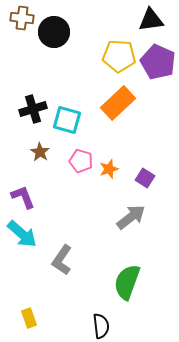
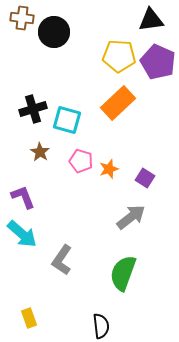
green semicircle: moved 4 px left, 9 px up
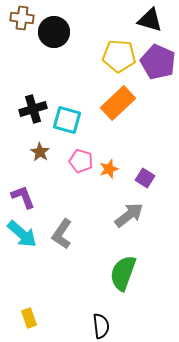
black triangle: moved 1 px left; rotated 24 degrees clockwise
gray arrow: moved 2 px left, 2 px up
gray L-shape: moved 26 px up
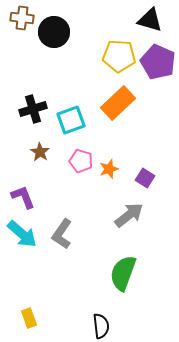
cyan square: moved 4 px right; rotated 36 degrees counterclockwise
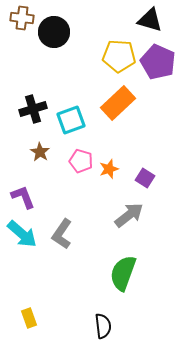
black semicircle: moved 2 px right
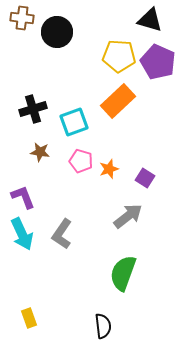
black circle: moved 3 px right
orange rectangle: moved 2 px up
cyan square: moved 3 px right, 2 px down
brown star: rotated 24 degrees counterclockwise
gray arrow: moved 1 px left, 1 px down
cyan arrow: rotated 24 degrees clockwise
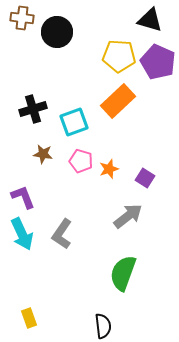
brown star: moved 3 px right, 2 px down
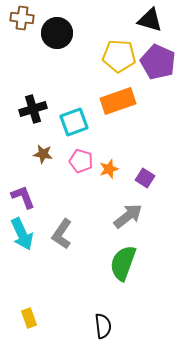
black circle: moved 1 px down
orange rectangle: rotated 24 degrees clockwise
green semicircle: moved 10 px up
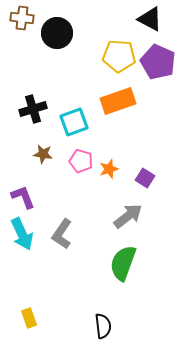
black triangle: moved 1 px up; rotated 12 degrees clockwise
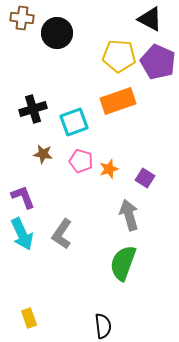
gray arrow: moved 1 px right, 1 px up; rotated 68 degrees counterclockwise
